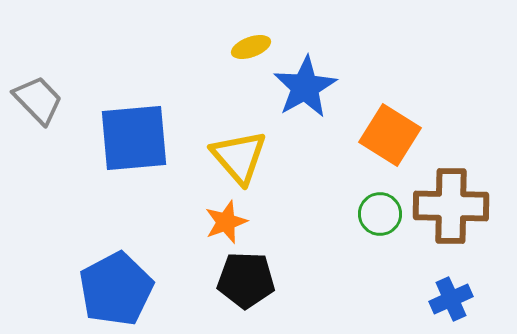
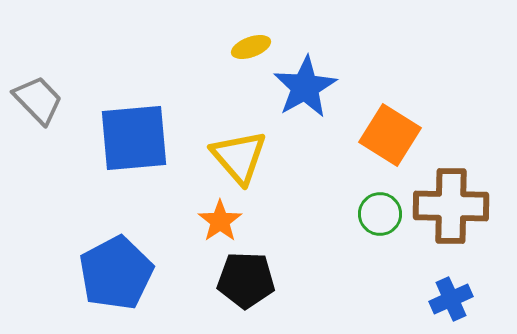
orange star: moved 6 px left, 1 px up; rotated 15 degrees counterclockwise
blue pentagon: moved 16 px up
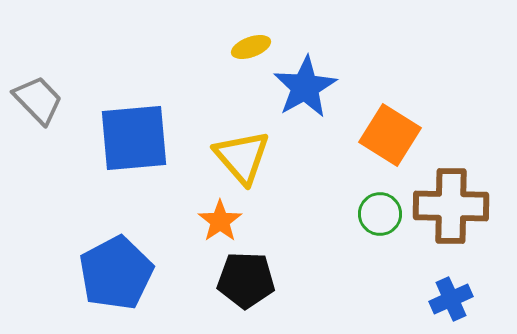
yellow triangle: moved 3 px right
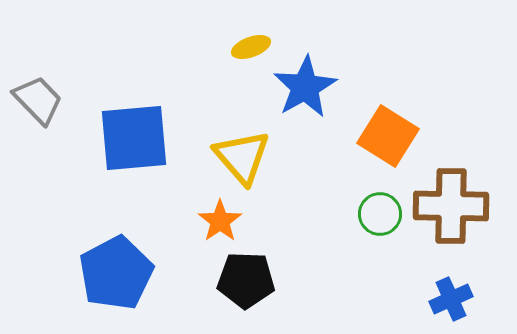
orange square: moved 2 px left, 1 px down
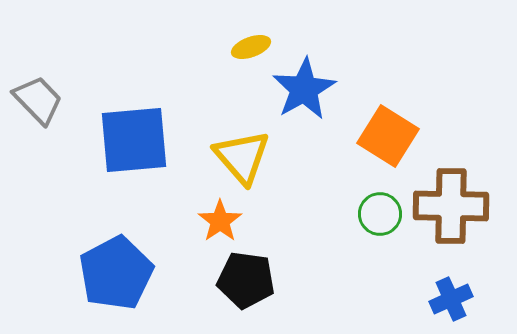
blue star: moved 1 px left, 2 px down
blue square: moved 2 px down
black pentagon: rotated 6 degrees clockwise
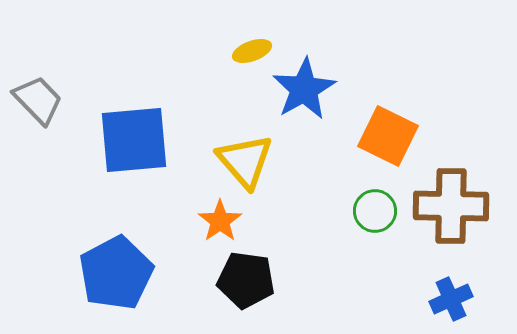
yellow ellipse: moved 1 px right, 4 px down
orange square: rotated 6 degrees counterclockwise
yellow triangle: moved 3 px right, 4 px down
green circle: moved 5 px left, 3 px up
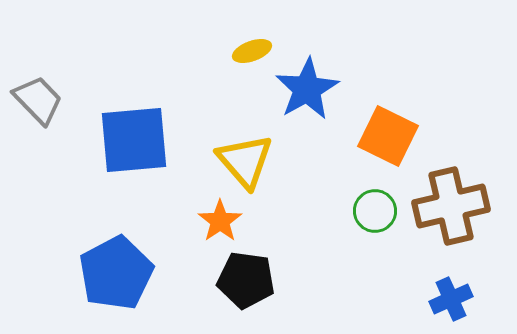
blue star: moved 3 px right
brown cross: rotated 14 degrees counterclockwise
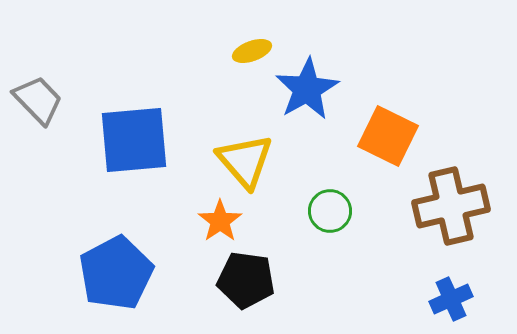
green circle: moved 45 px left
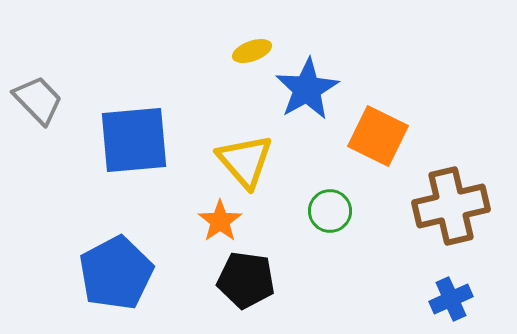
orange square: moved 10 px left
